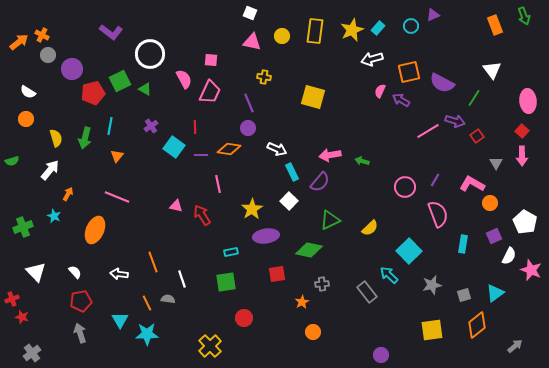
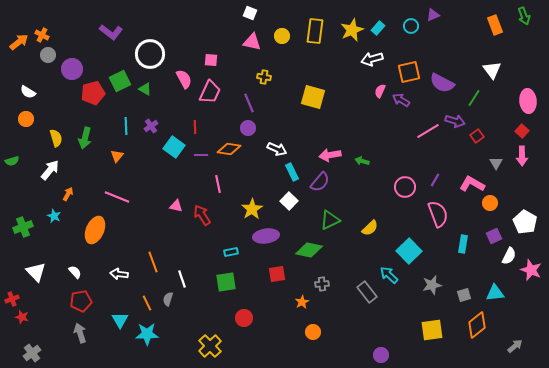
cyan line at (110, 126): moved 16 px right; rotated 12 degrees counterclockwise
cyan triangle at (495, 293): rotated 30 degrees clockwise
gray semicircle at (168, 299): rotated 80 degrees counterclockwise
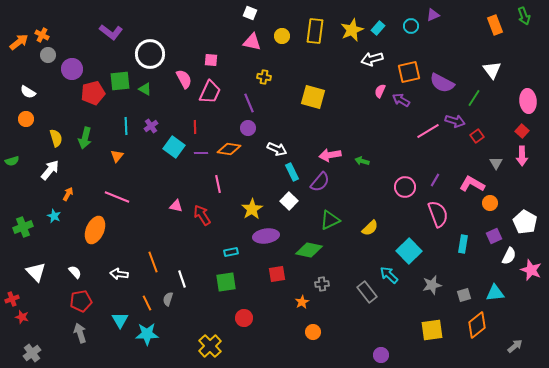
green square at (120, 81): rotated 20 degrees clockwise
purple line at (201, 155): moved 2 px up
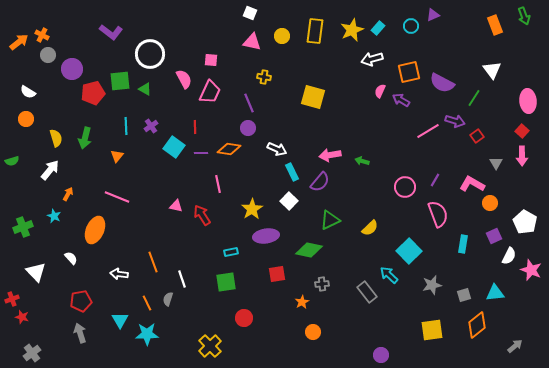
white semicircle at (75, 272): moved 4 px left, 14 px up
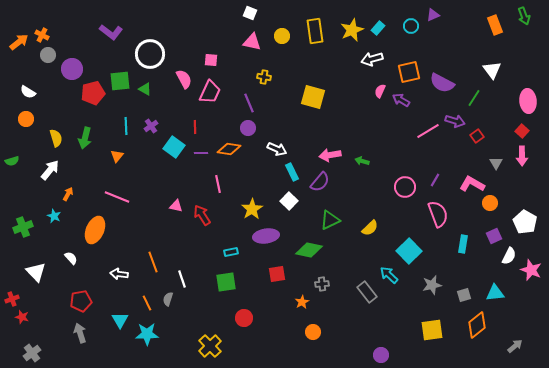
yellow rectangle at (315, 31): rotated 15 degrees counterclockwise
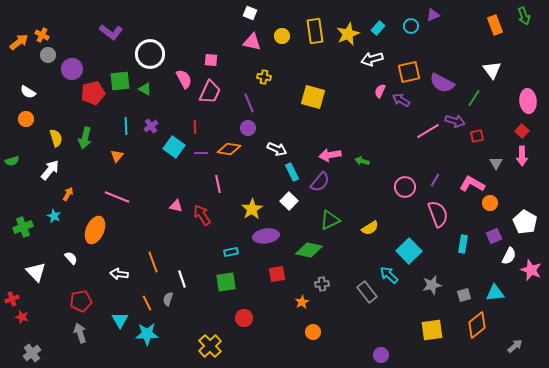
yellow star at (352, 30): moved 4 px left, 4 px down
red square at (477, 136): rotated 24 degrees clockwise
yellow semicircle at (370, 228): rotated 12 degrees clockwise
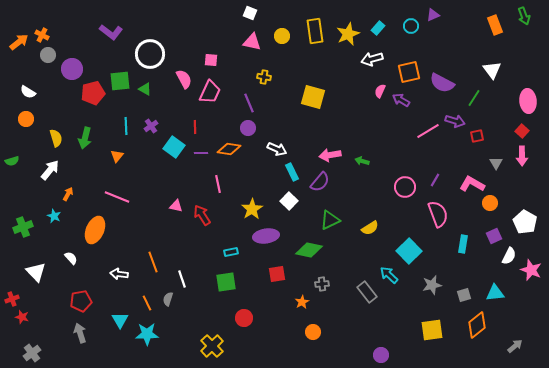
yellow cross at (210, 346): moved 2 px right
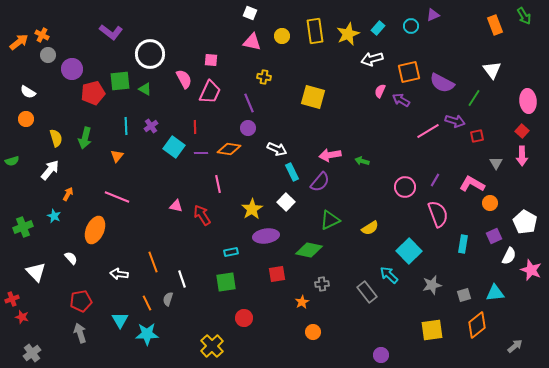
green arrow at (524, 16): rotated 12 degrees counterclockwise
white square at (289, 201): moved 3 px left, 1 px down
